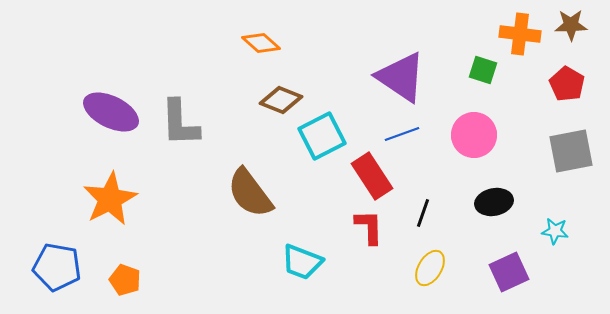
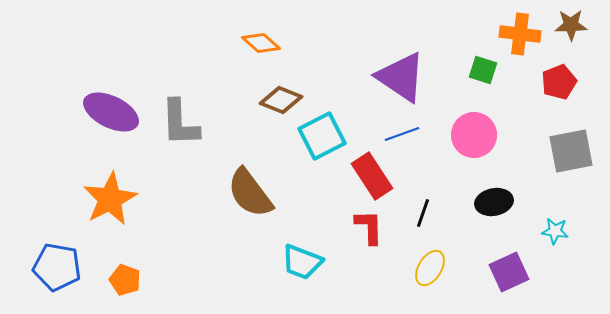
red pentagon: moved 8 px left, 2 px up; rotated 20 degrees clockwise
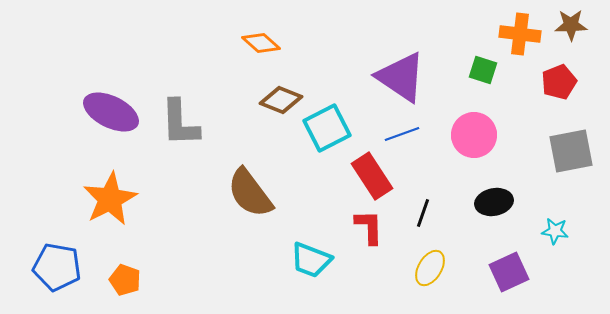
cyan square: moved 5 px right, 8 px up
cyan trapezoid: moved 9 px right, 2 px up
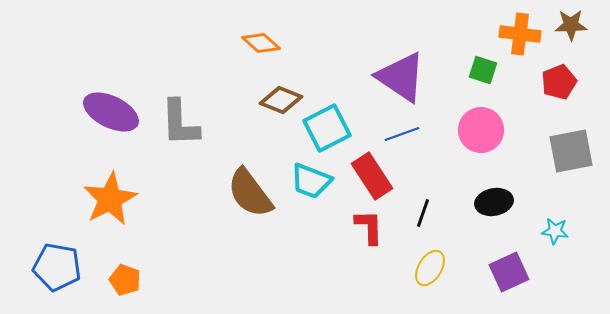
pink circle: moved 7 px right, 5 px up
cyan trapezoid: moved 79 px up
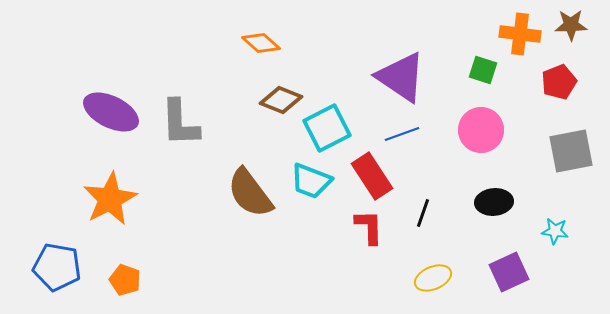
black ellipse: rotated 6 degrees clockwise
yellow ellipse: moved 3 px right, 10 px down; rotated 36 degrees clockwise
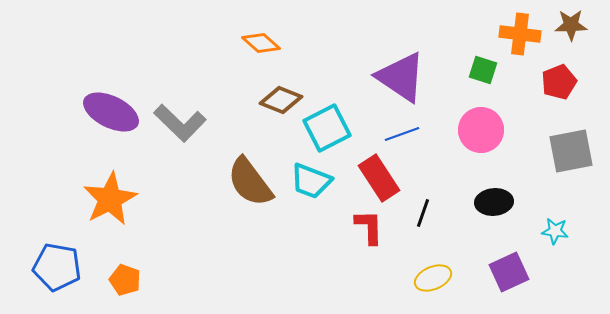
gray L-shape: rotated 44 degrees counterclockwise
red rectangle: moved 7 px right, 2 px down
brown semicircle: moved 11 px up
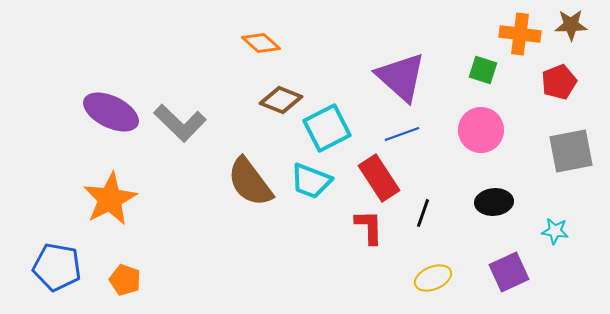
purple triangle: rotated 8 degrees clockwise
